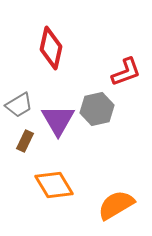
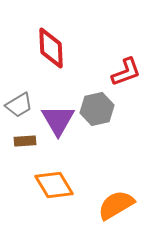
red diamond: rotated 15 degrees counterclockwise
brown rectangle: rotated 60 degrees clockwise
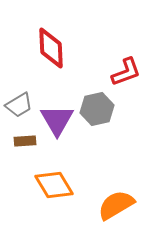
purple triangle: moved 1 px left
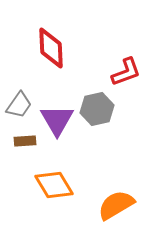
gray trapezoid: rotated 24 degrees counterclockwise
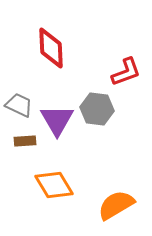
gray trapezoid: rotated 100 degrees counterclockwise
gray hexagon: rotated 20 degrees clockwise
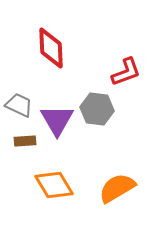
orange semicircle: moved 1 px right, 17 px up
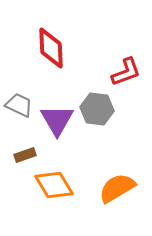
brown rectangle: moved 14 px down; rotated 15 degrees counterclockwise
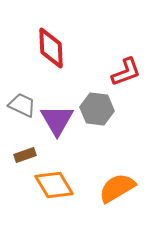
gray trapezoid: moved 3 px right
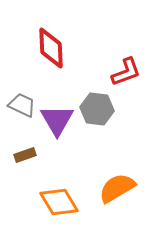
orange diamond: moved 5 px right, 17 px down
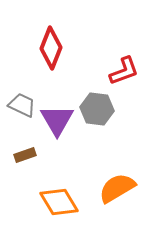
red diamond: rotated 24 degrees clockwise
red L-shape: moved 2 px left, 1 px up
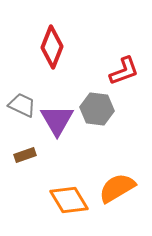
red diamond: moved 1 px right, 1 px up
orange diamond: moved 10 px right, 2 px up
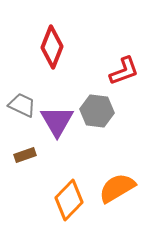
gray hexagon: moved 2 px down
purple triangle: moved 1 px down
orange diamond: rotated 75 degrees clockwise
